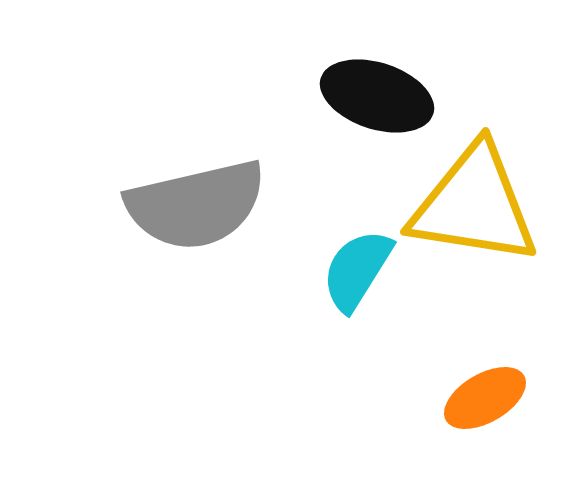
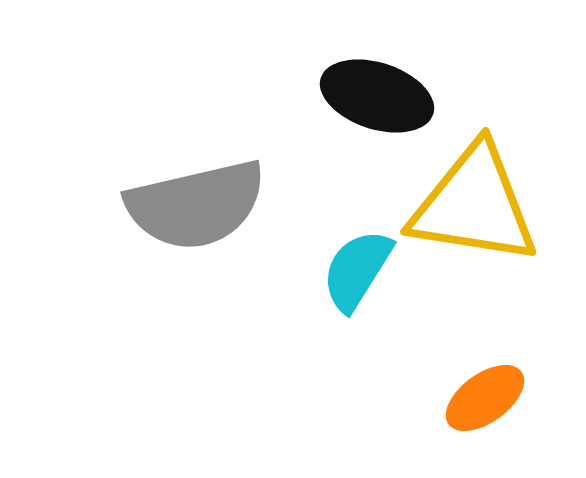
orange ellipse: rotated 6 degrees counterclockwise
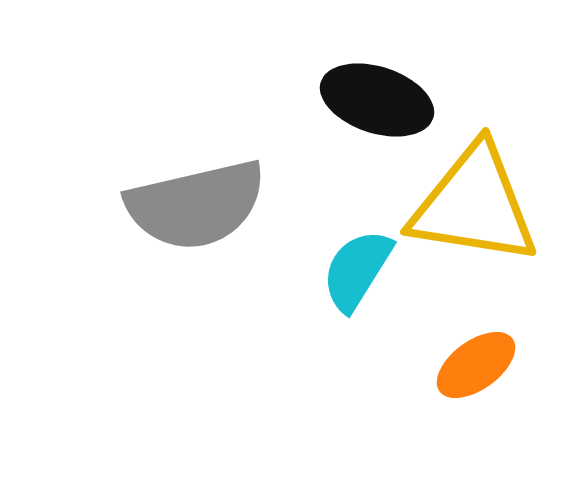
black ellipse: moved 4 px down
orange ellipse: moved 9 px left, 33 px up
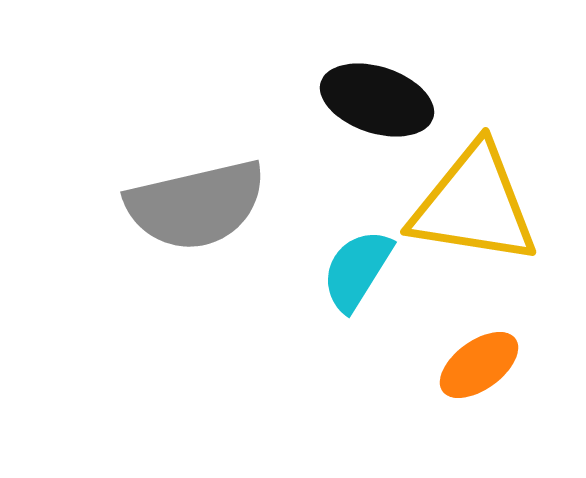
orange ellipse: moved 3 px right
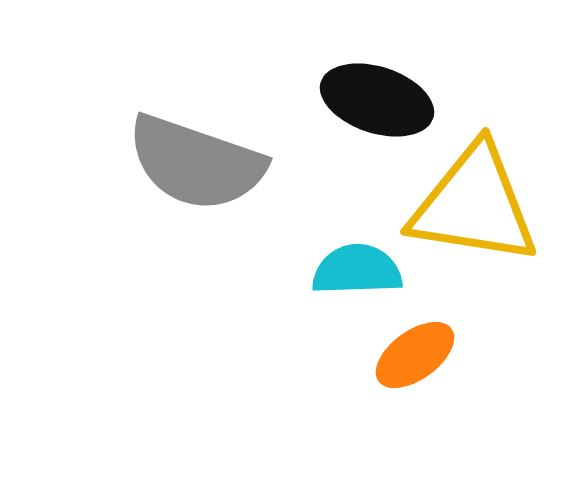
gray semicircle: moved 42 px up; rotated 32 degrees clockwise
cyan semicircle: rotated 56 degrees clockwise
orange ellipse: moved 64 px left, 10 px up
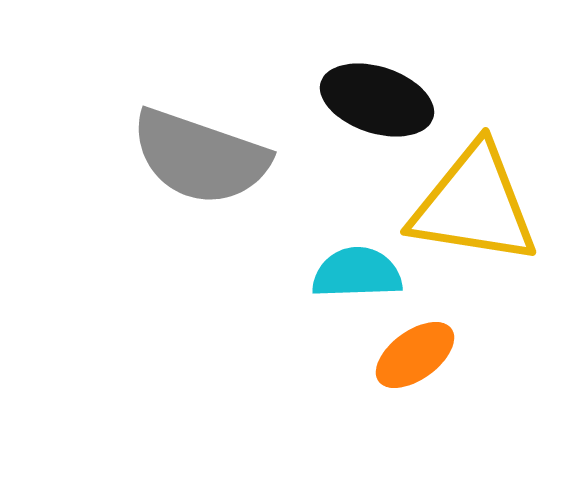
gray semicircle: moved 4 px right, 6 px up
cyan semicircle: moved 3 px down
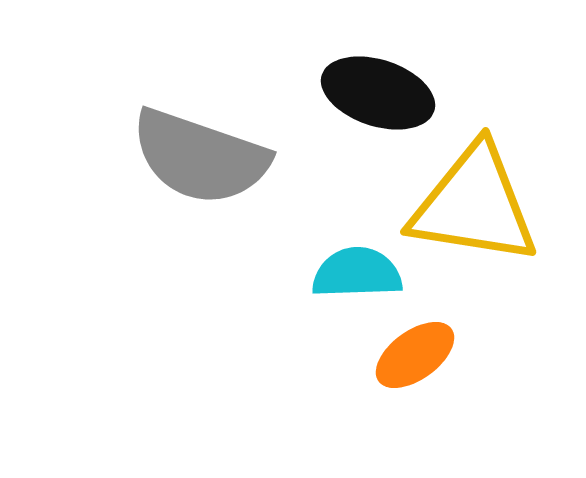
black ellipse: moved 1 px right, 7 px up
